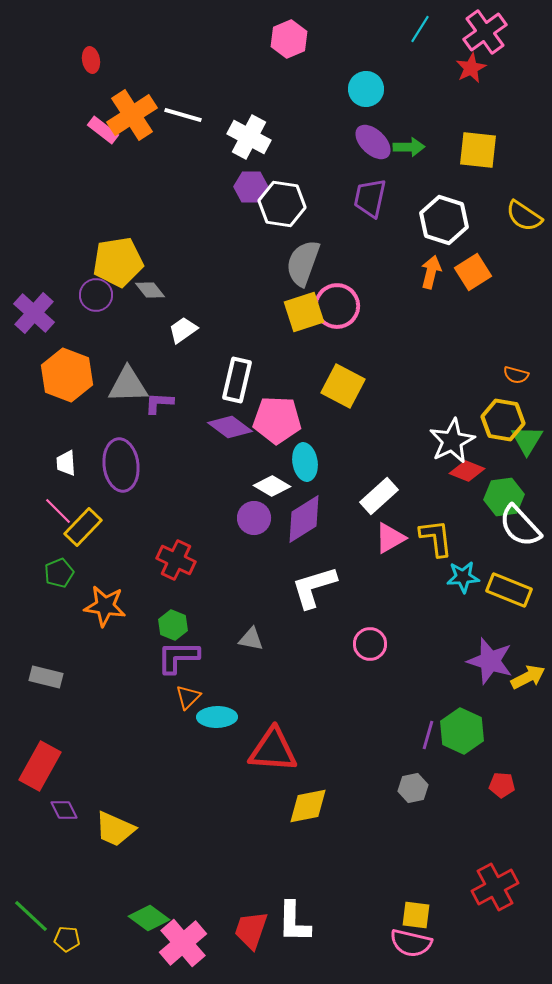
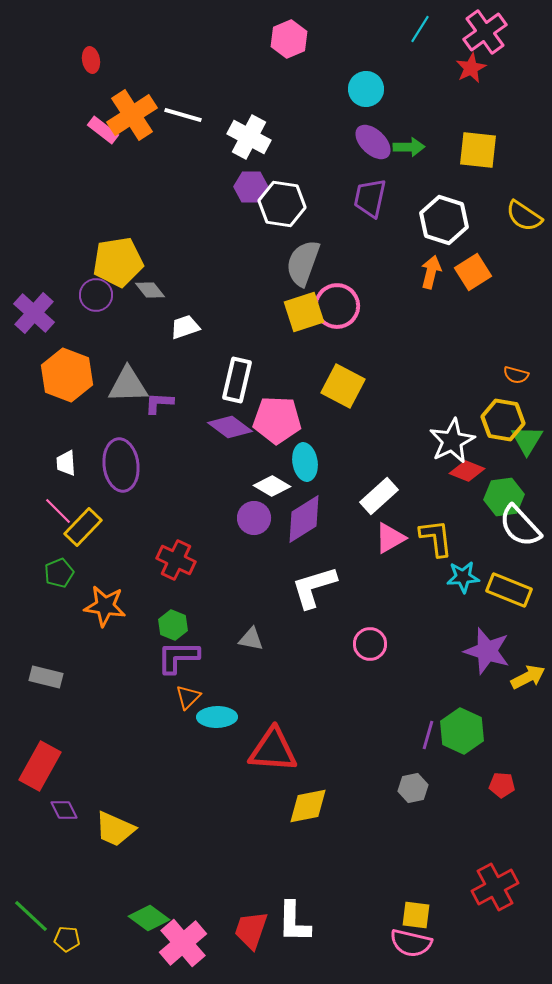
white trapezoid at (183, 330): moved 2 px right, 3 px up; rotated 16 degrees clockwise
purple star at (490, 661): moved 3 px left, 10 px up
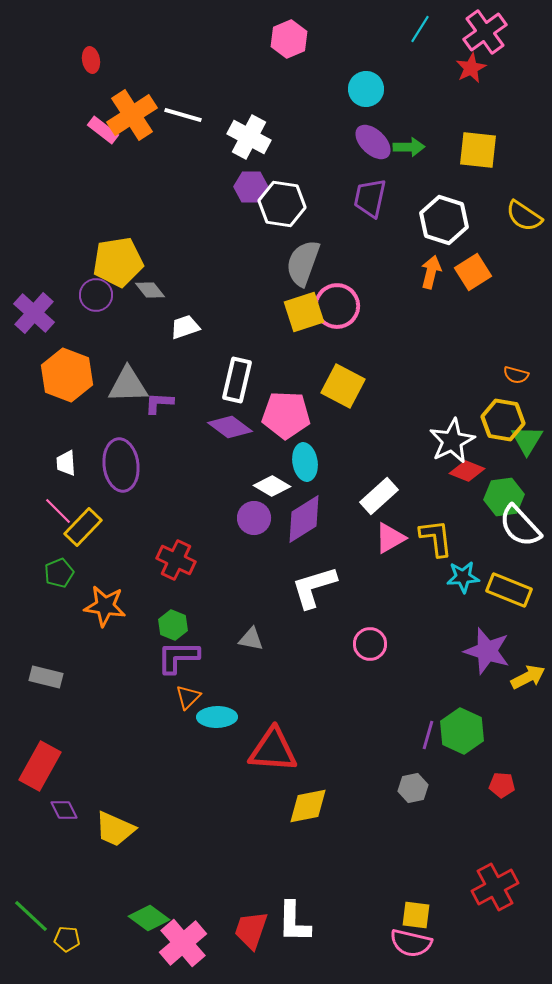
pink pentagon at (277, 420): moved 9 px right, 5 px up
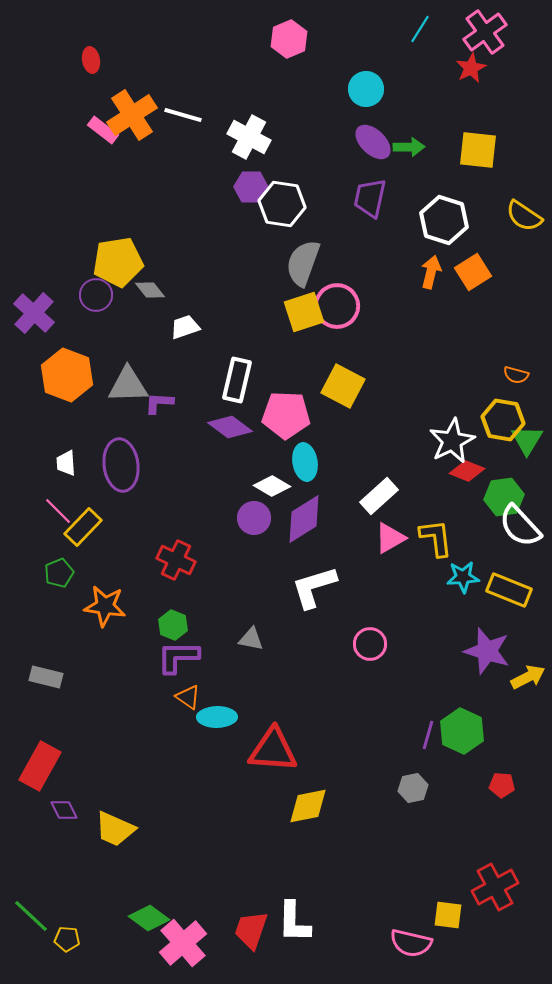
orange triangle at (188, 697): rotated 40 degrees counterclockwise
yellow square at (416, 915): moved 32 px right
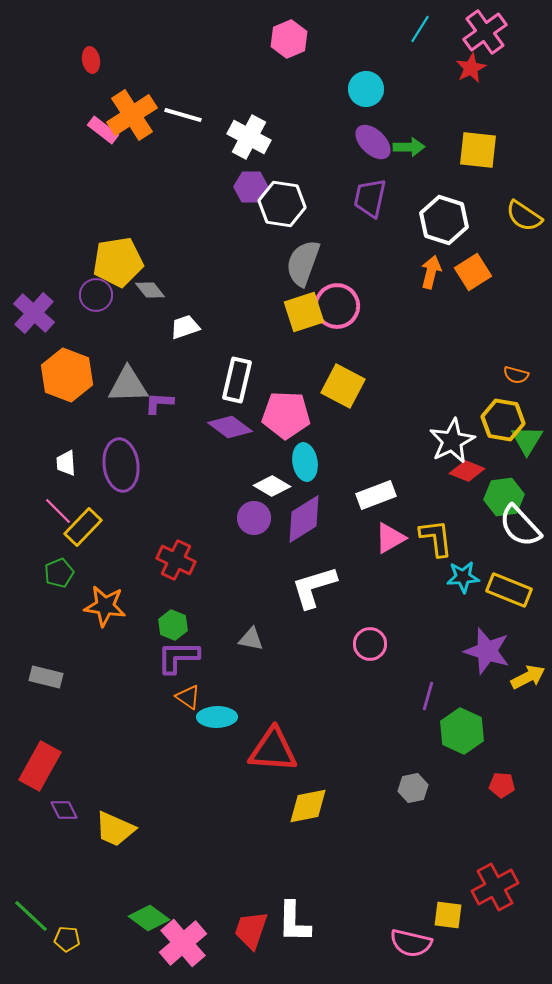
white rectangle at (379, 496): moved 3 px left, 1 px up; rotated 21 degrees clockwise
purple line at (428, 735): moved 39 px up
